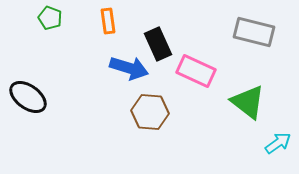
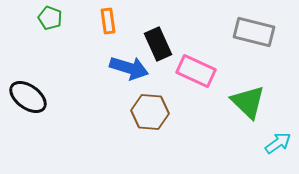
green triangle: rotated 6 degrees clockwise
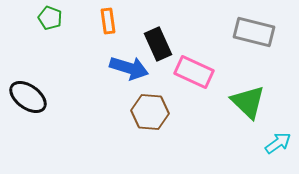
pink rectangle: moved 2 px left, 1 px down
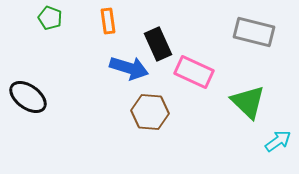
cyan arrow: moved 2 px up
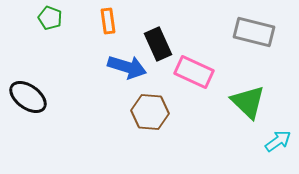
blue arrow: moved 2 px left, 1 px up
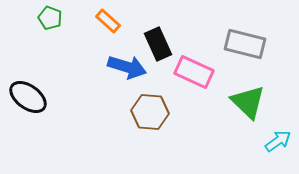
orange rectangle: rotated 40 degrees counterclockwise
gray rectangle: moved 9 px left, 12 px down
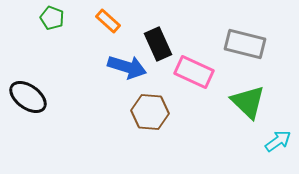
green pentagon: moved 2 px right
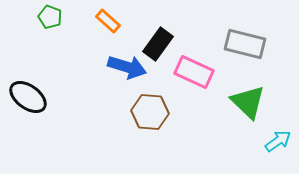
green pentagon: moved 2 px left, 1 px up
black rectangle: rotated 60 degrees clockwise
